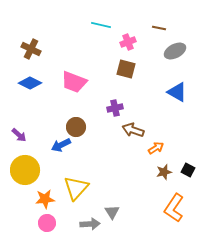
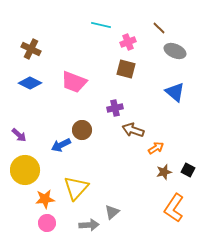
brown line: rotated 32 degrees clockwise
gray ellipse: rotated 50 degrees clockwise
blue triangle: moved 2 px left; rotated 10 degrees clockwise
brown circle: moved 6 px right, 3 px down
gray triangle: rotated 21 degrees clockwise
gray arrow: moved 1 px left, 1 px down
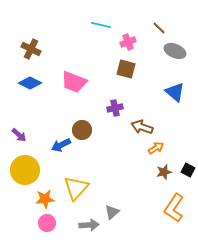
brown arrow: moved 9 px right, 3 px up
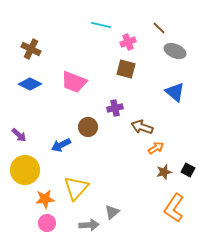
blue diamond: moved 1 px down
brown circle: moved 6 px right, 3 px up
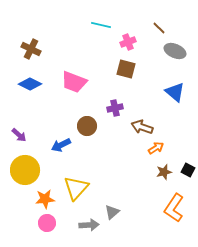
brown circle: moved 1 px left, 1 px up
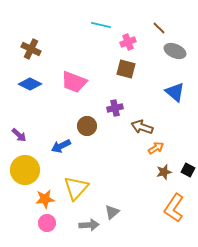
blue arrow: moved 1 px down
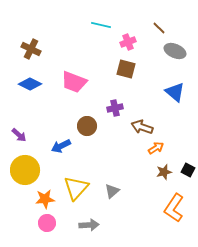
gray triangle: moved 21 px up
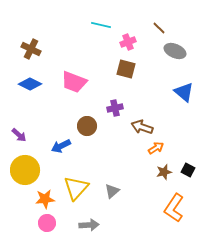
blue triangle: moved 9 px right
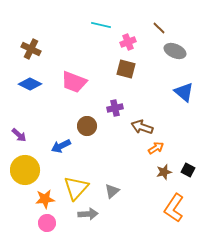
gray arrow: moved 1 px left, 11 px up
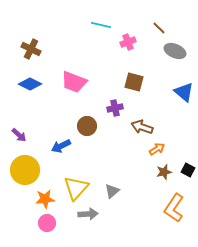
brown square: moved 8 px right, 13 px down
orange arrow: moved 1 px right, 1 px down
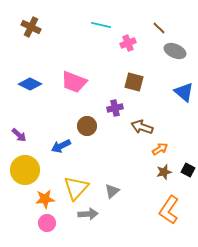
pink cross: moved 1 px down
brown cross: moved 22 px up
orange arrow: moved 3 px right
orange L-shape: moved 5 px left, 2 px down
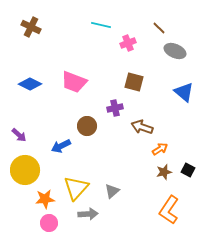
pink circle: moved 2 px right
